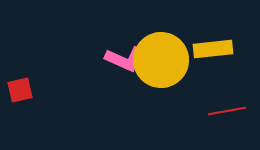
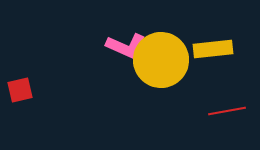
pink L-shape: moved 1 px right, 13 px up
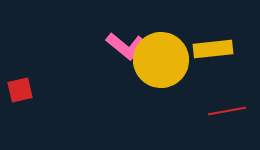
pink L-shape: rotated 15 degrees clockwise
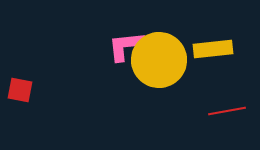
pink L-shape: rotated 135 degrees clockwise
yellow circle: moved 2 px left
red square: rotated 24 degrees clockwise
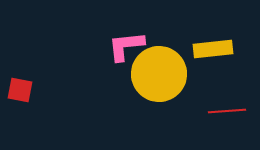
yellow circle: moved 14 px down
red line: rotated 6 degrees clockwise
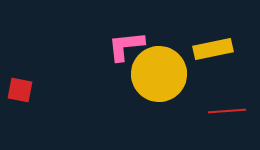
yellow rectangle: rotated 6 degrees counterclockwise
